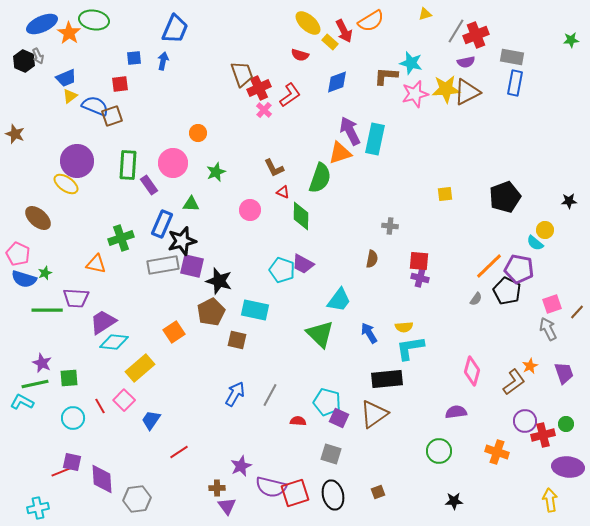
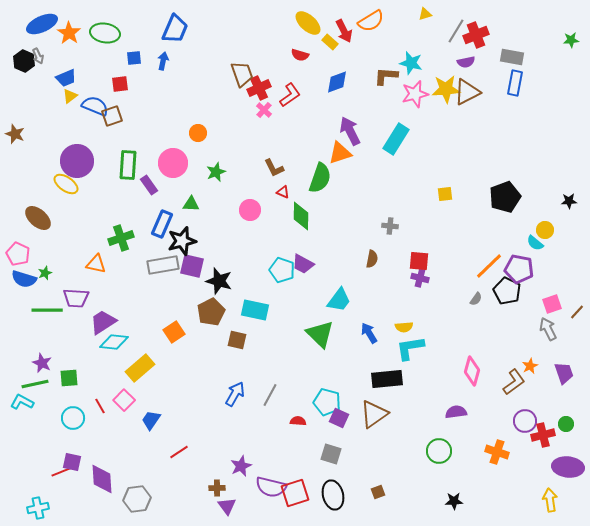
green ellipse at (94, 20): moved 11 px right, 13 px down
cyan rectangle at (375, 139): moved 21 px right; rotated 20 degrees clockwise
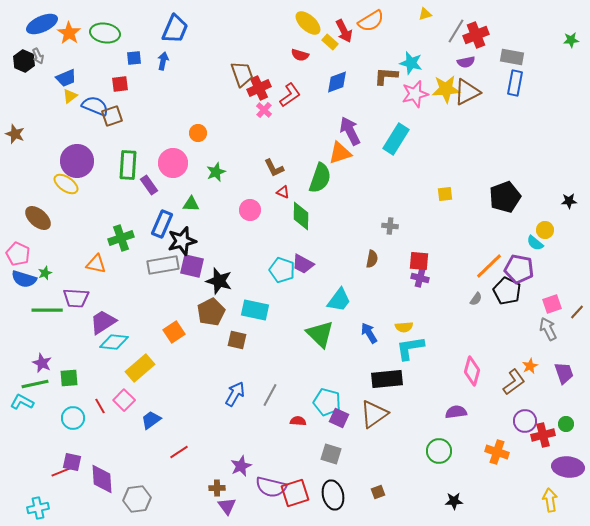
blue trapezoid at (151, 420): rotated 20 degrees clockwise
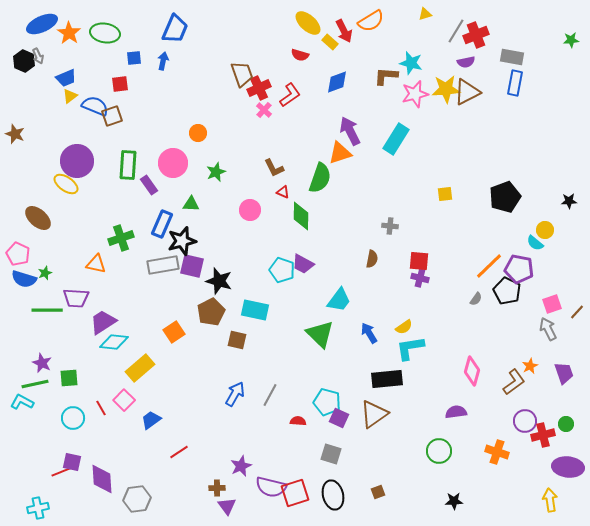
yellow semicircle at (404, 327): rotated 30 degrees counterclockwise
red line at (100, 406): moved 1 px right, 2 px down
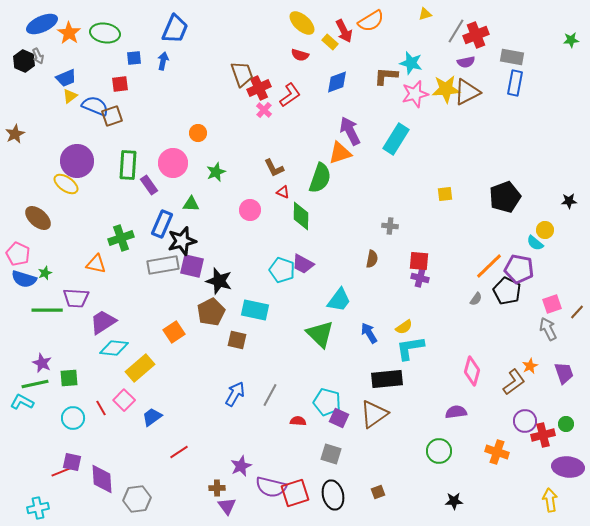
yellow ellipse at (308, 23): moved 6 px left
brown star at (15, 134): rotated 24 degrees clockwise
cyan diamond at (114, 342): moved 6 px down
blue trapezoid at (151, 420): moved 1 px right, 3 px up
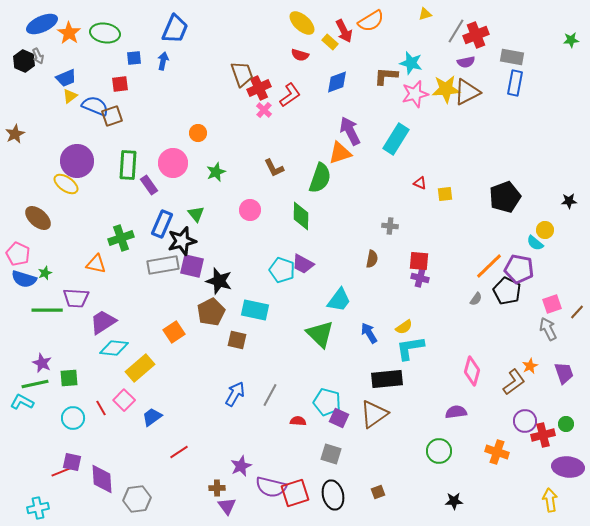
red triangle at (283, 192): moved 137 px right, 9 px up
green triangle at (191, 204): moved 5 px right, 10 px down; rotated 48 degrees clockwise
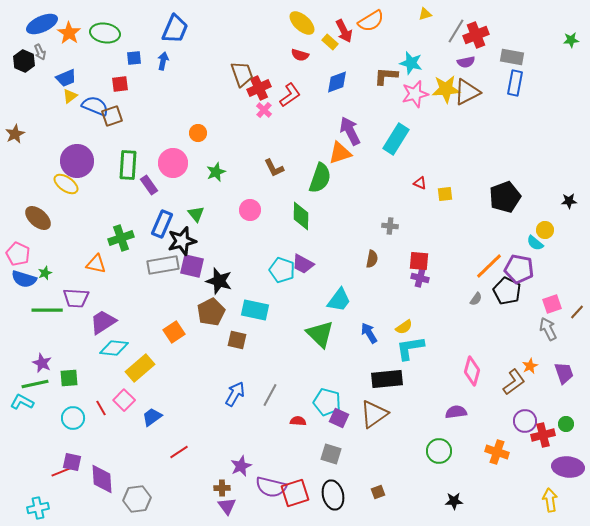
gray arrow at (38, 56): moved 2 px right, 4 px up
brown cross at (217, 488): moved 5 px right
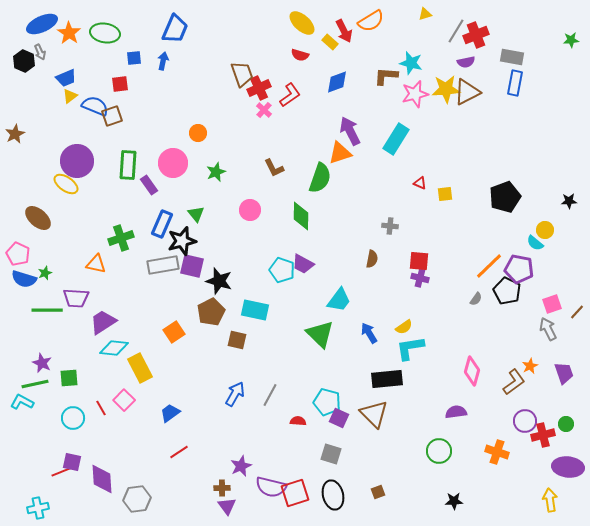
yellow rectangle at (140, 368): rotated 76 degrees counterclockwise
brown triangle at (374, 414): rotated 40 degrees counterclockwise
blue trapezoid at (152, 417): moved 18 px right, 4 px up
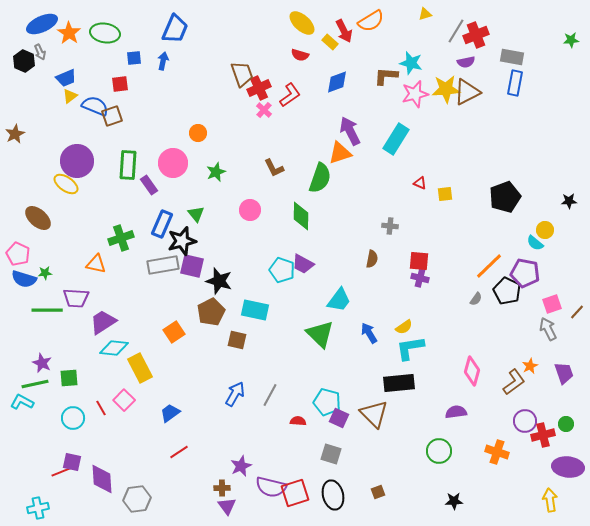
purple pentagon at (519, 269): moved 6 px right, 4 px down
green star at (45, 273): rotated 16 degrees clockwise
black rectangle at (387, 379): moved 12 px right, 4 px down
